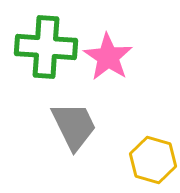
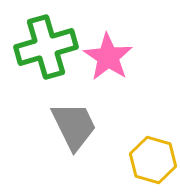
green cross: rotated 20 degrees counterclockwise
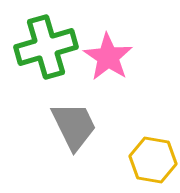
yellow hexagon: rotated 6 degrees counterclockwise
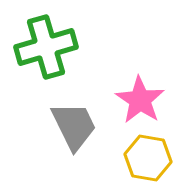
pink star: moved 32 px right, 43 px down
yellow hexagon: moved 5 px left, 2 px up
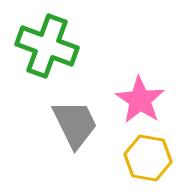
green cross: moved 1 px right, 1 px up; rotated 36 degrees clockwise
gray trapezoid: moved 1 px right, 2 px up
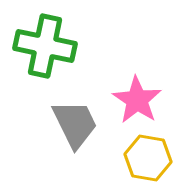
green cross: moved 2 px left; rotated 8 degrees counterclockwise
pink star: moved 3 px left
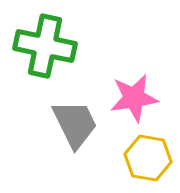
pink star: moved 3 px left, 2 px up; rotated 30 degrees clockwise
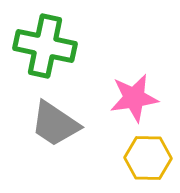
gray trapezoid: moved 20 px left; rotated 150 degrees clockwise
yellow hexagon: rotated 9 degrees counterclockwise
